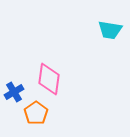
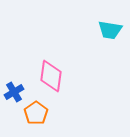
pink diamond: moved 2 px right, 3 px up
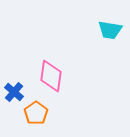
blue cross: rotated 18 degrees counterclockwise
